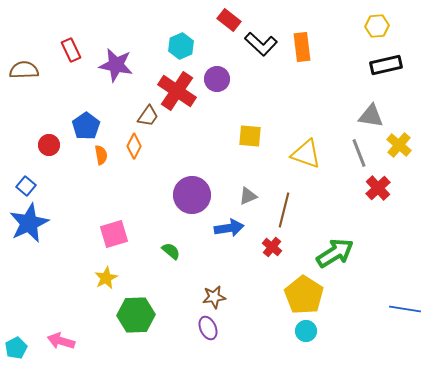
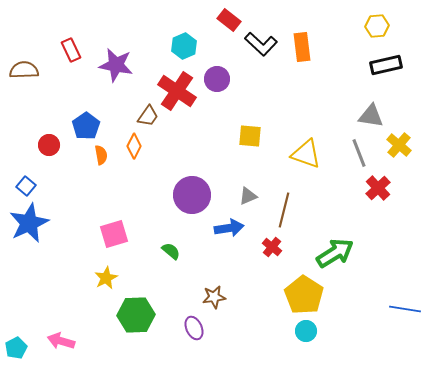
cyan hexagon at (181, 46): moved 3 px right
purple ellipse at (208, 328): moved 14 px left
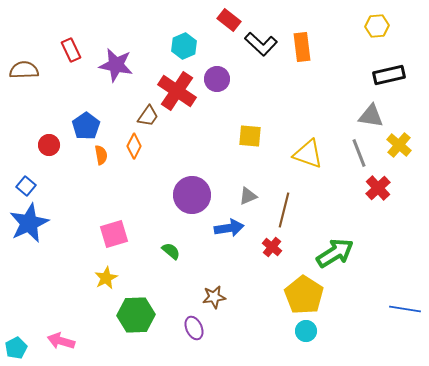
black rectangle at (386, 65): moved 3 px right, 10 px down
yellow triangle at (306, 154): moved 2 px right
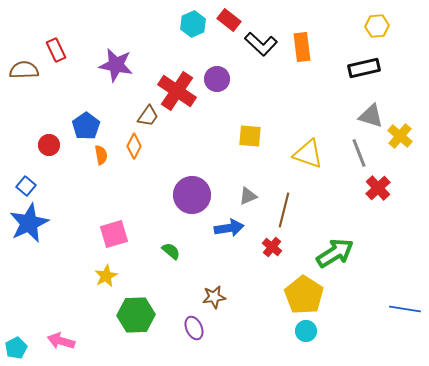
cyan hexagon at (184, 46): moved 9 px right, 22 px up
red rectangle at (71, 50): moved 15 px left
black rectangle at (389, 75): moved 25 px left, 7 px up
gray triangle at (371, 116): rotated 8 degrees clockwise
yellow cross at (399, 145): moved 1 px right, 9 px up
yellow star at (106, 278): moved 2 px up
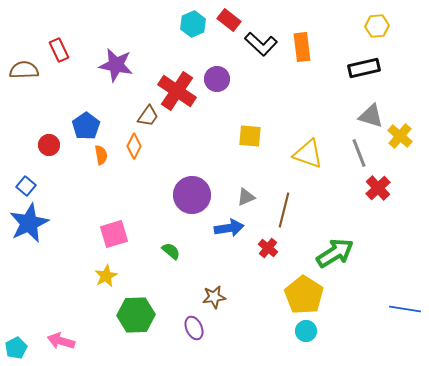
red rectangle at (56, 50): moved 3 px right
gray triangle at (248, 196): moved 2 px left, 1 px down
red cross at (272, 247): moved 4 px left, 1 px down
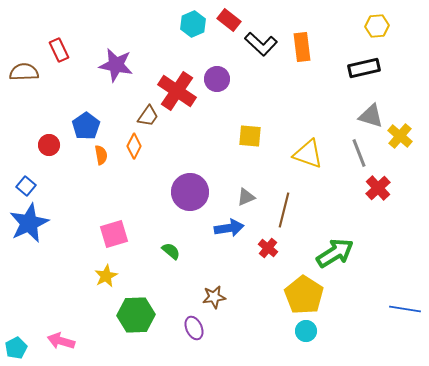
brown semicircle at (24, 70): moved 2 px down
purple circle at (192, 195): moved 2 px left, 3 px up
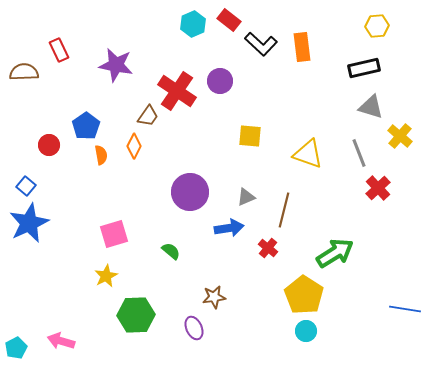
purple circle at (217, 79): moved 3 px right, 2 px down
gray triangle at (371, 116): moved 9 px up
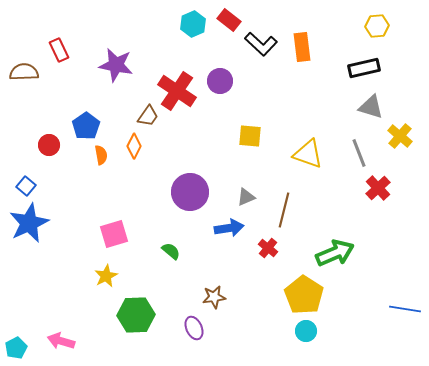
green arrow at (335, 253): rotated 9 degrees clockwise
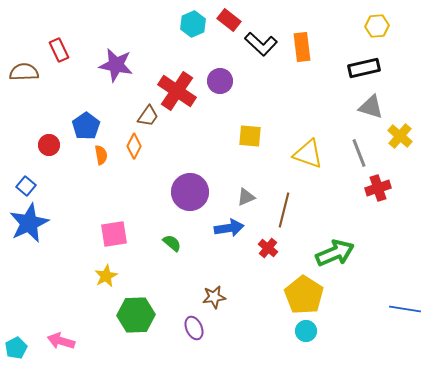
red cross at (378, 188): rotated 25 degrees clockwise
pink square at (114, 234): rotated 8 degrees clockwise
green semicircle at (171, 251): moved 1 px right, 8 px up
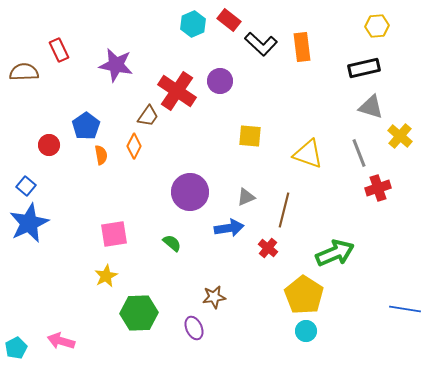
green hexagon at (136, 315): moved 3 px right, 2 px up
